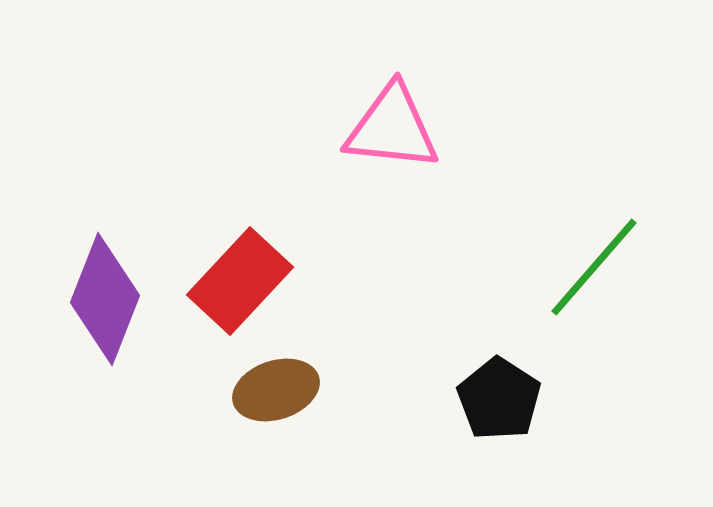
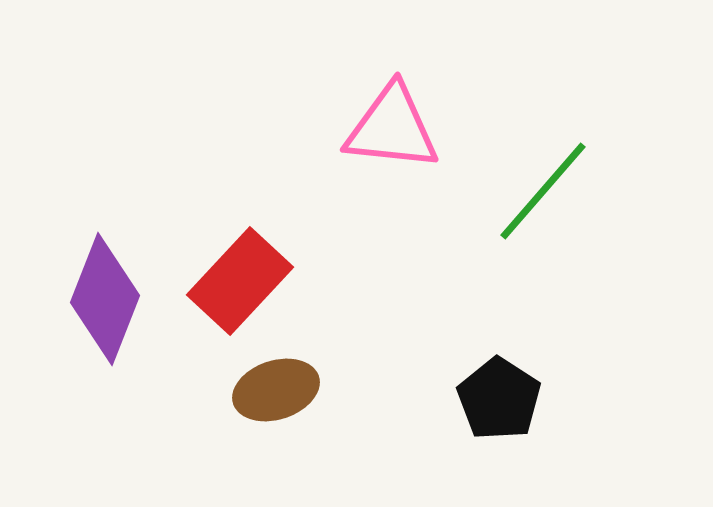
green line: moved 51 px left, 76 px up
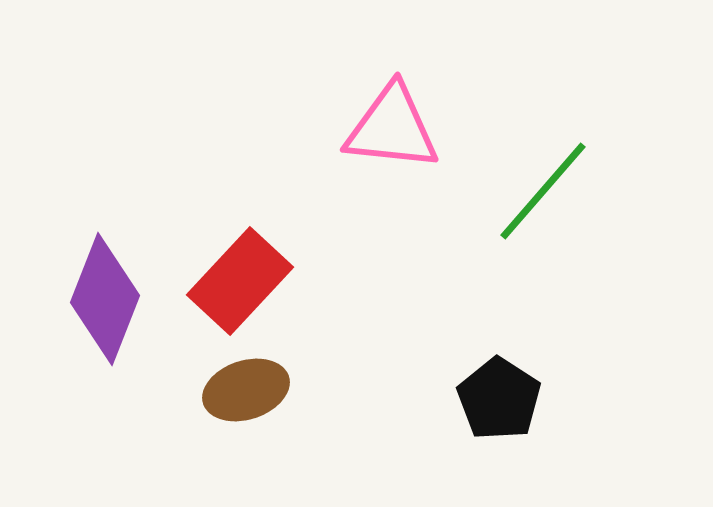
brown ellipse: moved 30 px left
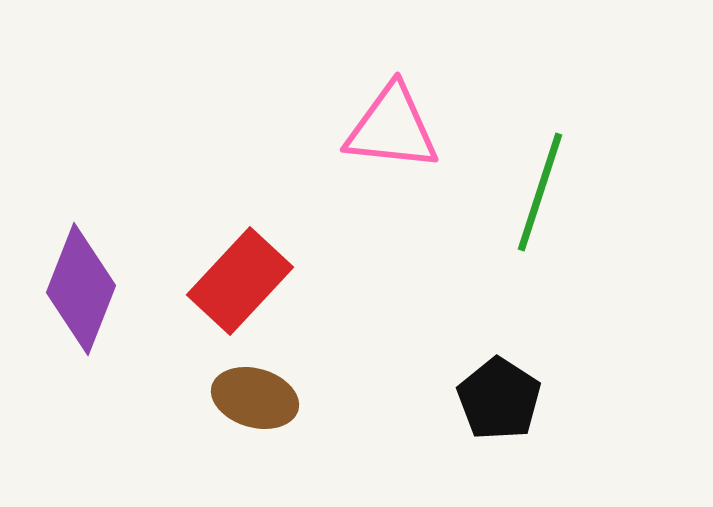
green line: moved 3 px left, 1 px down; rotated 23 degrees counterclockwise
purple diamond: moved 24 px left, 10 px up
brown ellipse: moved 9 px right, 8 px down; rotated 34 degrees clockwise
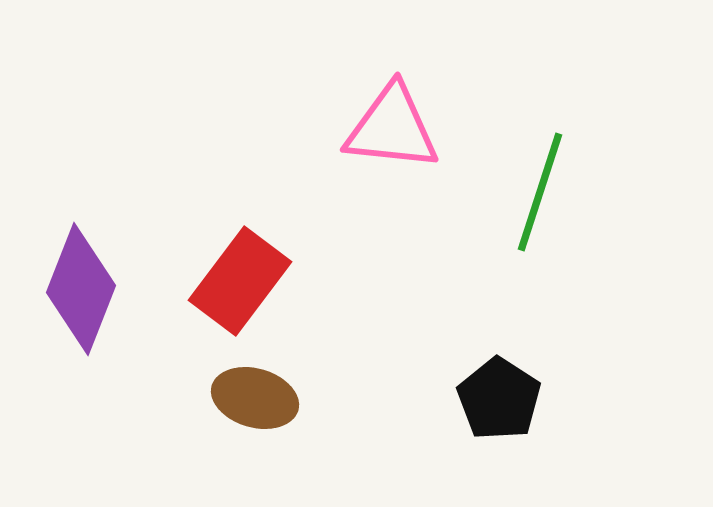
red rectangle: rotated 6 degrees counterclockwise
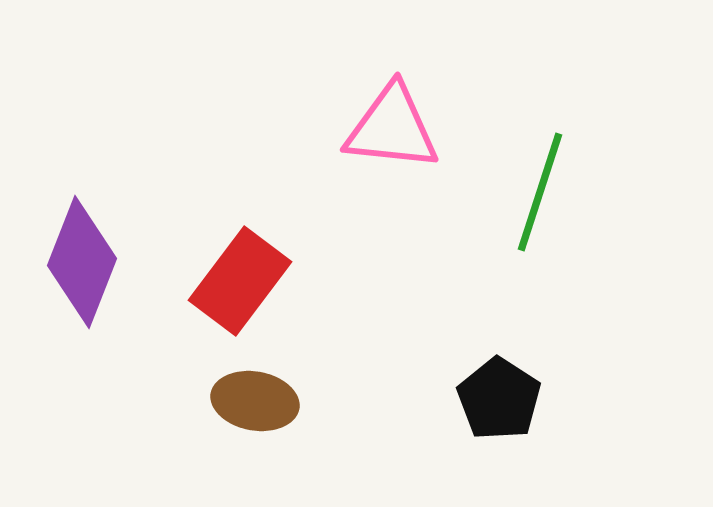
purple diamond: moved 1 px right, 27 px up
brown ellipse: moved 3 px down; rotated 6 degrees counterclockwise
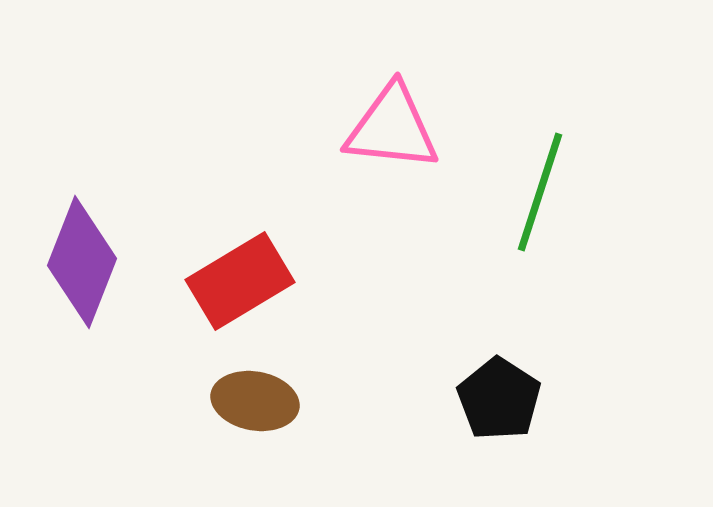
red rectangle: rotated 22 degrees clockwise
